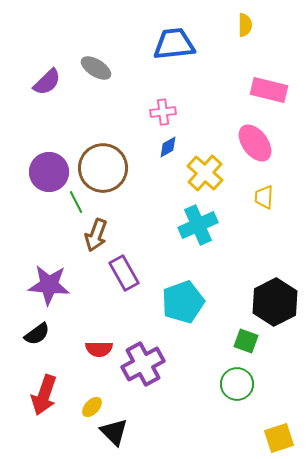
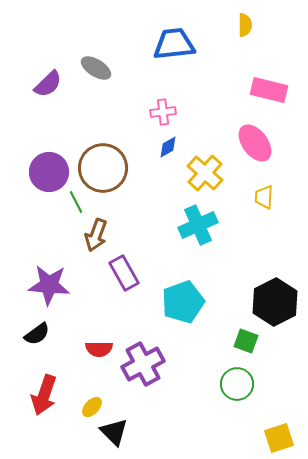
purple semicircle: moved 1 px right, 2 px down
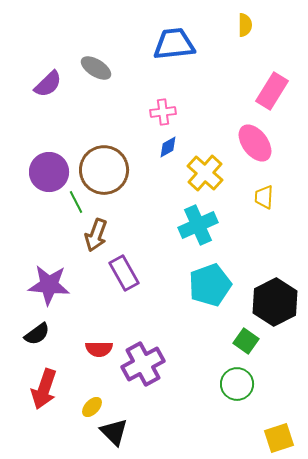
pink rectangle: moved 3 px right, 1 px down; rotated 72 degrees counterclockwise
brown circle: moved 1 px right, 2 px down
cyan pentagon: moved 27 px right, 17 px up
green square: rotated 15 degrees clockwise
red arrow: moved 6 px up
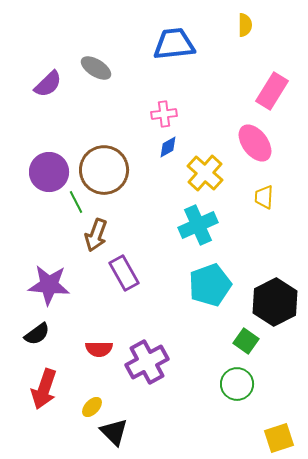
pink cross: moved 1 px right, 2 px down
purple cross: moved 4 px right, 2 px up
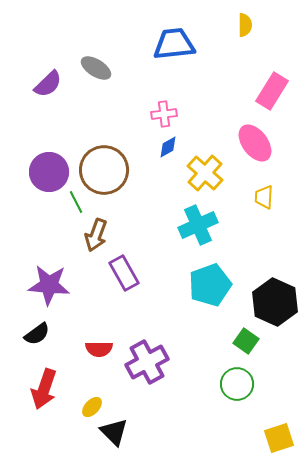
black hexagon: rotated 9 degrees counterclockwise
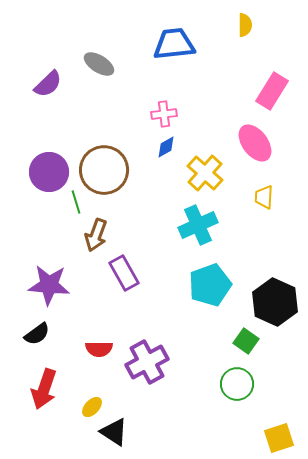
gray ellipse: moved 3 px right, 4 px up
blue diamond: moved 2 px left
green line: rotated 10 degrees clockwise
black triangle: rotated 12 degrees counterclockwise
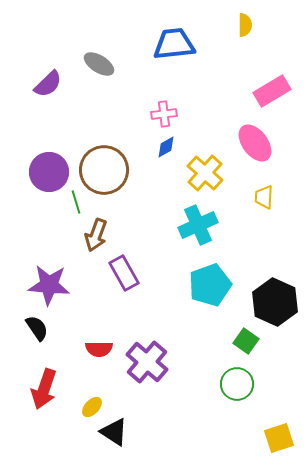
pink rectangle: rotated 27 degrees clockwise
black semicircle: moved 6 px up; rotated 88 degrees counterclockwise
purple cross: rotated 21 degrees counterclockwise
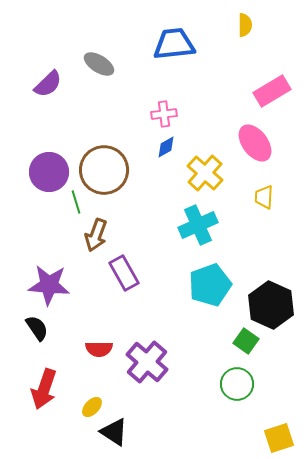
black hexagon: moved 4 px left, 3 px down
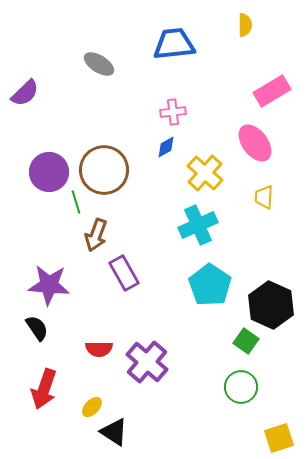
purple semicircle: moved 23 px left, 9 px down
pink cross: moved 9 px right, 2 px up
cyan pentagon: rotated 18 degrees counterclockwise
green circle: moved 4 px right, 3 px down
